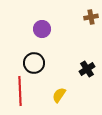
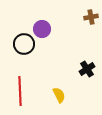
black circle: moved 10 px left, 19 px up
yellow semicircle: rotated 119 degrees clockwise
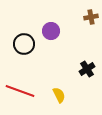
purple circle: moved 9 px right, 2 px down
red line: rotated 68 degrees counterclockwise
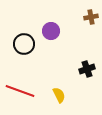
black cross: rotated 14 degrees clockwise
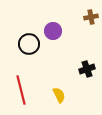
purple circle: moved 2 px right
black circle: moved 5 px right
red line: moved 1 px right, 1 px up; rotated 56 degrees clockwise
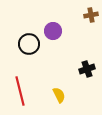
brown cross: moved 2 px up
red line: moved 1 px left, 1 px down
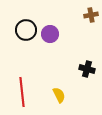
purple circle: moved 3 px left, 3 px down
black circle: moved 3 px left, 14 px up
black cross: rotated 35 degrees clockwise
red line: moved 2 px right, 1 px down; rotated 8 degrees clockwise
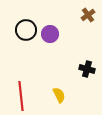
brown cross: moved 3 px left; rotated 24 degrees counterclockwise
red line: moved 1 px left, 4 px down
